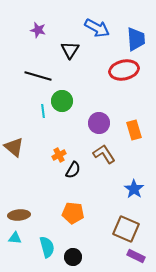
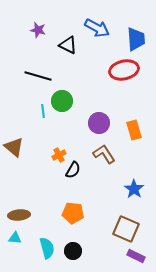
black triangle: moved 2 px left, 5 px up; rotated 36 degrees counterclockwise
cyan semicircle: moved 1 px down
black circle: moved 6 px up
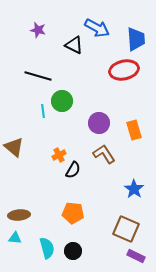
black triangle: moved 6 px right
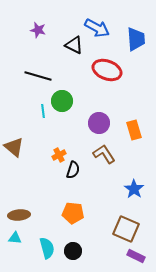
red ellipse: moved 17 px left; rotated 32 degrees clockwise
black semicircle: rotated 12 degrees counterclockwise
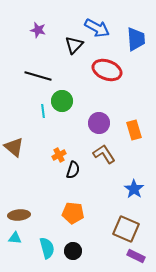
black triangle: rotated 48 degrees clockwise
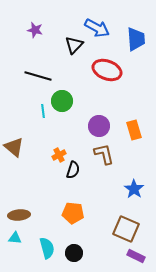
purple star: moved 3 px left
purple circle: moved 3 px down
brown L-shape: rotated 20 degrees clockwise
black circle: moved 1 px right, 2 px down
